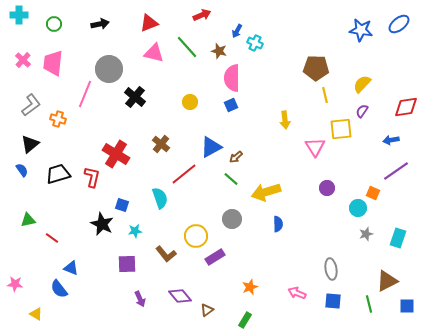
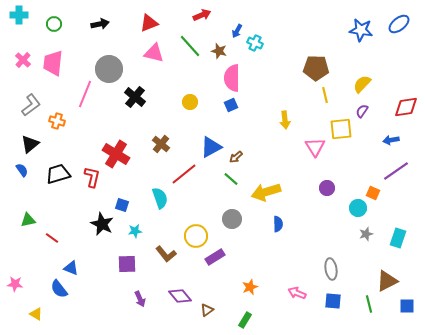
green line at (187, 47): moved 3 px right, 1 px up
orange cross at (58, 119): moved 1 px left, 2 px down
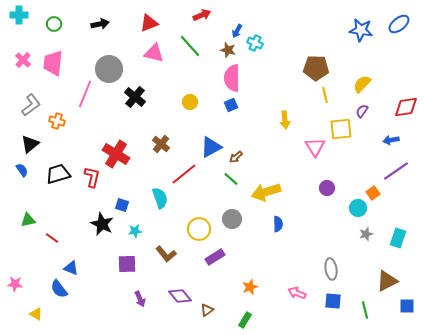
brown star at (219, 51): moved 9 px right, 1 px up
orange square at (373, 193): rotated 32 degrees clockwise
yellow circle at (196, 236): moved 3 px right, 7 px up
green line at (369, 304): moved 4 px left, 6 px down
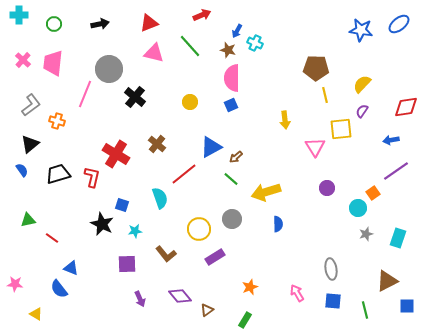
brown cross at (161, 144): moved 4 px left
pink arrow at (297, 293): rotated 36 degrees clockwise
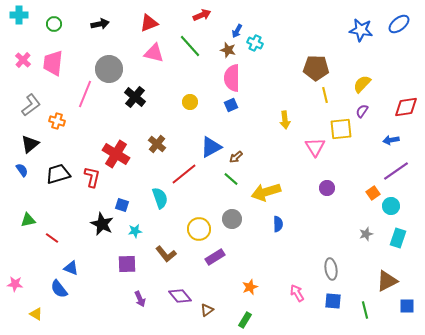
cyan circle at (358, 208): moved 33 px right, 2 px up
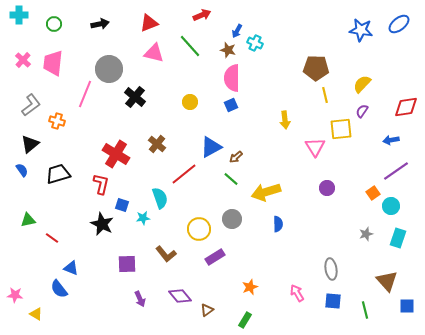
red L-shape at (92, 177): moved 9 px right, 7 px down
cyan star at (135, 231): moved 8 px right, 13 px up
brown triangle at (387, 281): rotated 45 degrees counterclockwise
pink star at (15, 284): moved 11 px down
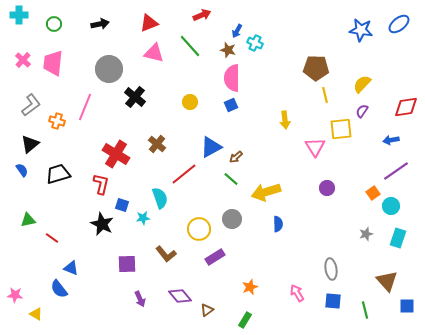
pink line at (85, 94): moved 13 px down
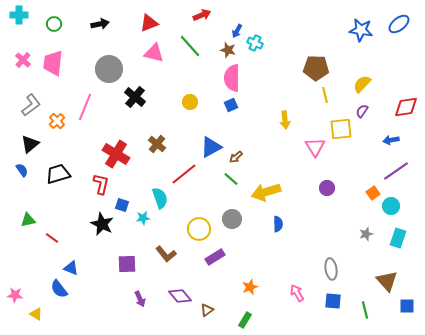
orange cross at (57, 121): rotated 28 degrees clockwise
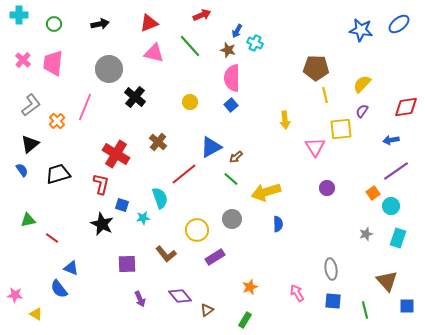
blue square at (231, 105): rotated 16 degrees counterclockwise
brown cross at (157, 144): moved 1 px right, 2 px up
yellow circle at (199, 229): moved 2 px left, 1 px down
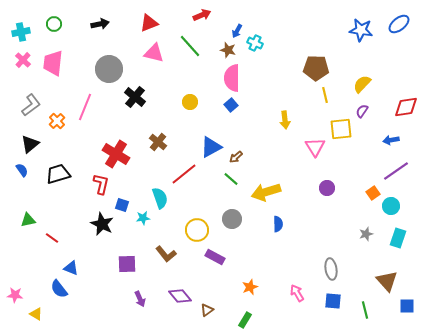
cyan cross at (19, 15): moved 2 px right, 17 px down; rotated 12 degrees counterclockwise
purple rectangle at (215, 257): rotated 60 degrees clockwise
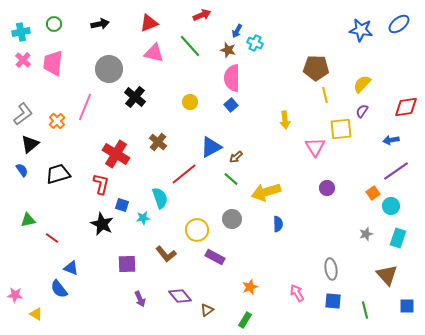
gray L-shape at (31, 105): moved 8 px left, 9 px down
brown triangle at (387, 281): moved 6 px up
